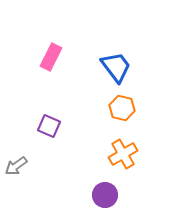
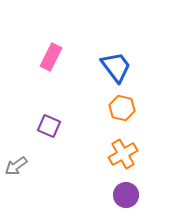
purple circle: moved 21 px right
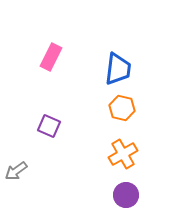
blue trapezoid: moved 2 px right, 2 px down; rotated 44 degrees clockwise
gray arrow: moved 5 px down
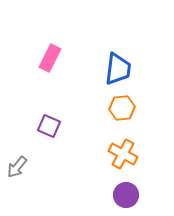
pink rectangle: moved 1 px left, 1 px down
orange hexagon: rotated 20 degrees counterclockwise
orange cross: rotated 32 degrees counterclockwise
gray arrow: moved 1 px right, 4 px up; rotated 15 degrees counterclockwise
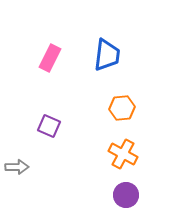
blue trapezoid: moved 11 px left, 14 px up
gray arrow: rotated 130 degrees counterclockwise
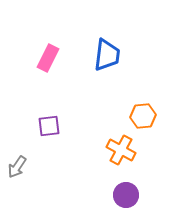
pink rectangle: moved 2 px left
orange hexagon: moved 21 px right, 8 px down
purple square: rotated 30 degrees counterclockwise
orange cross: moved 2 px left, 4 px up
gray arrow: rotated 125 degrees clockwise
